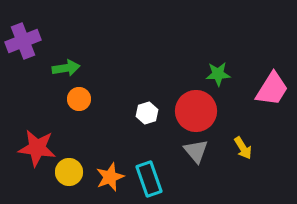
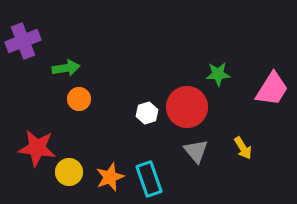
red circle: moved 9 px left, 4 px up
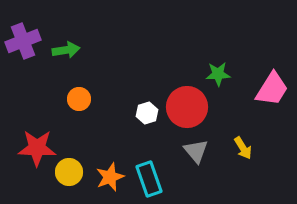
green arrow: moved 18 px up
red star: rotated 6 degrees counterclockwise
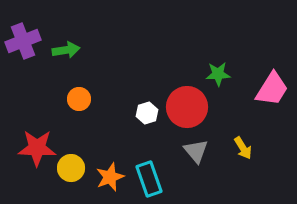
yellow circle: moved 2 px right, 4 px up
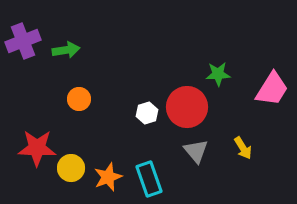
orange star: moved 2 px left
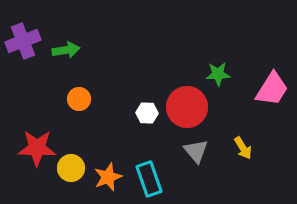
white hexagon: rotated 20 degrees clockwise
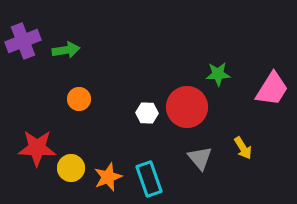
gray triangle: moved 4 px right, 7 px down
